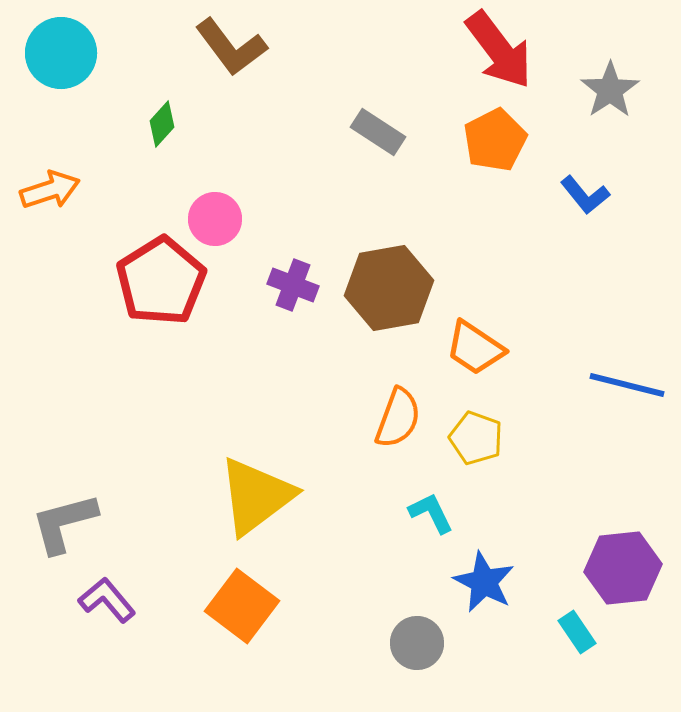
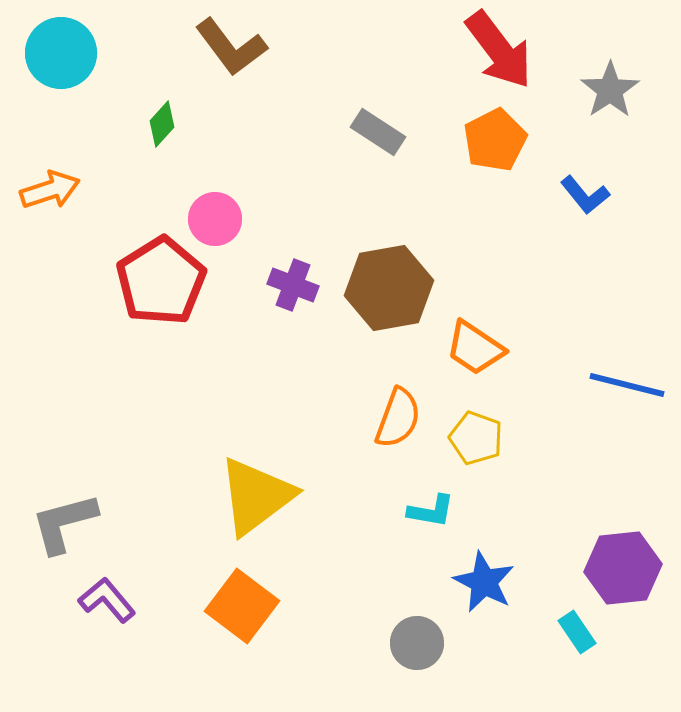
cyan L-shape: moved 2 px up; rotated 126 degrees clockwise
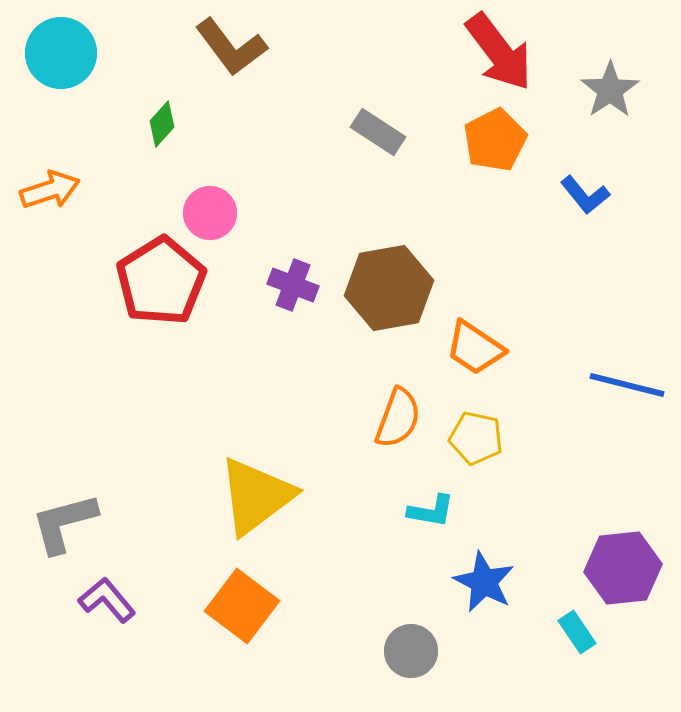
red arrow: moved 2 px down
pink circle: moved 5 px left, 6 px up
yellow pentagon: rotated 8 degrees counterclockwise
gray circle: moved 6 px left, 8 px down
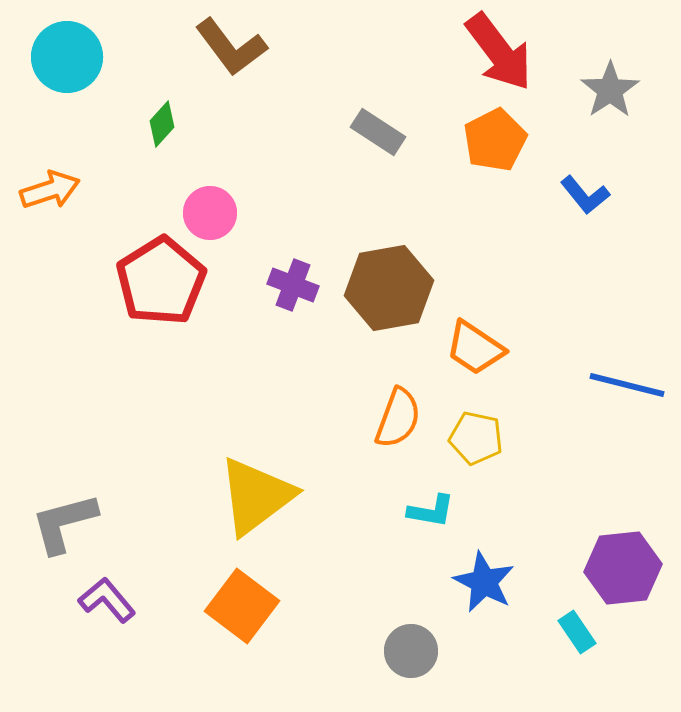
cyan circle: moved 6 px right, 4 px down
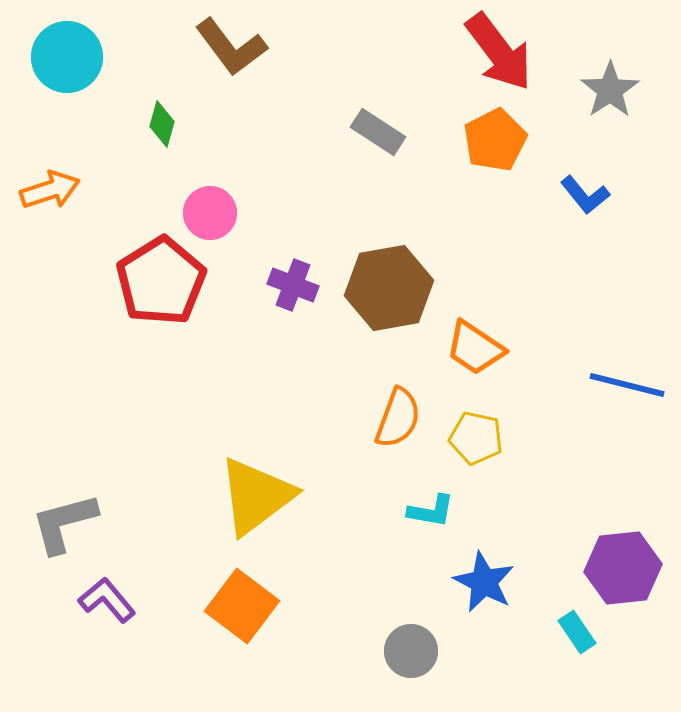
green diamond: rotated 27 degrees counterclockwise
